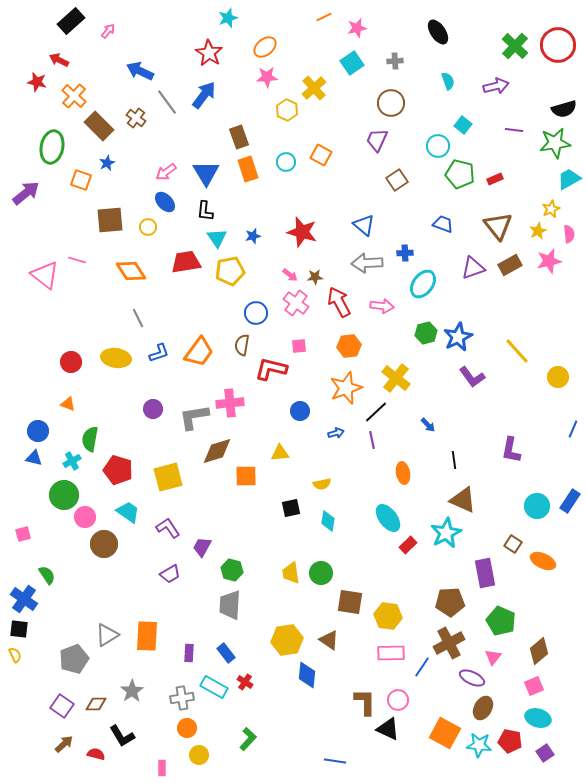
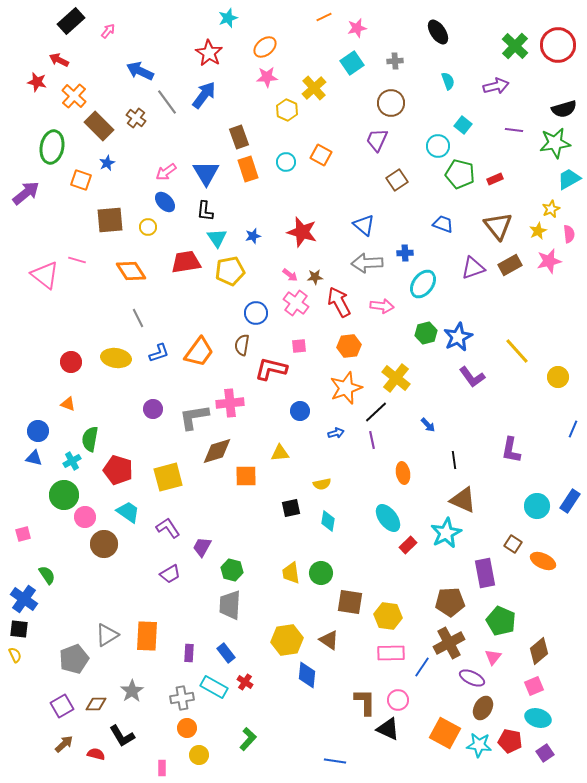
purple square at (62, 706): rotated 25 degrees clockwise
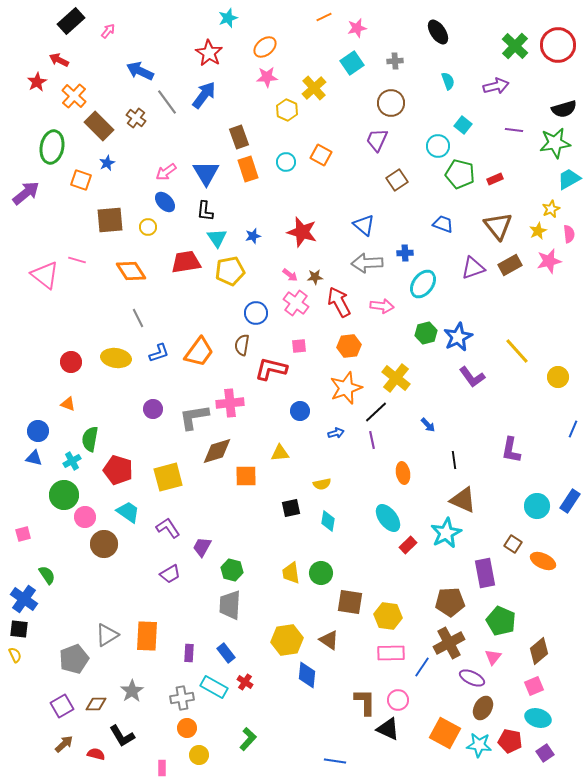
red star at (37, 82): rotated 30 degrees clockwise
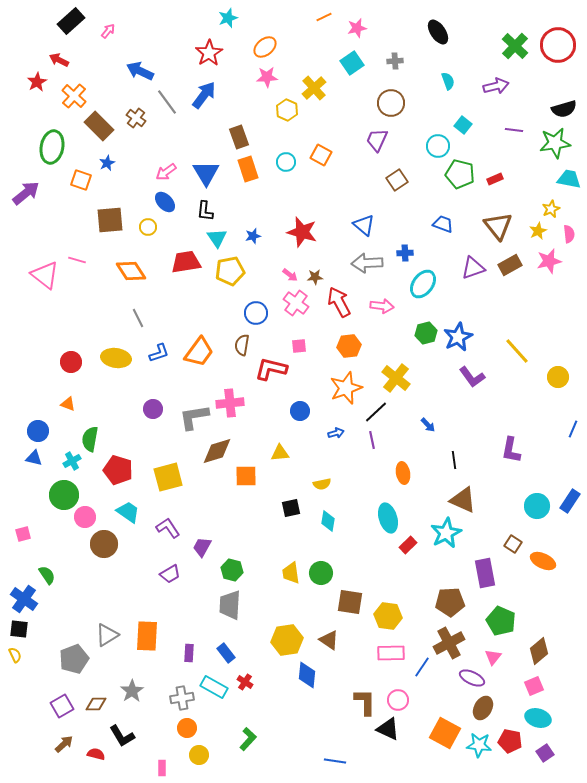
red star at (209, 53): rotated 8 degrees clockwise
cyan trapezoid at (569, 179): rotated 40 degrees clockwise
cyan ellipse at (388, 518): rotated 20 degrees clockwise
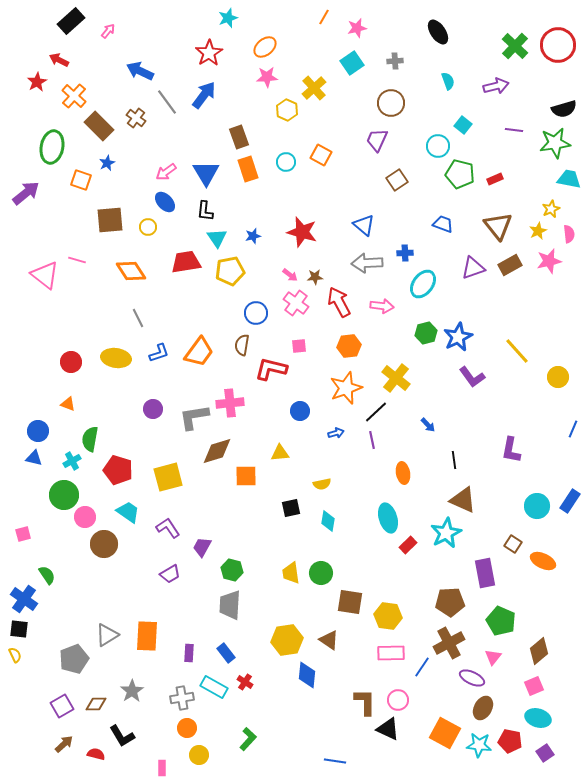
orange line at (324, 17): rotated 35 degrees counterclockwise
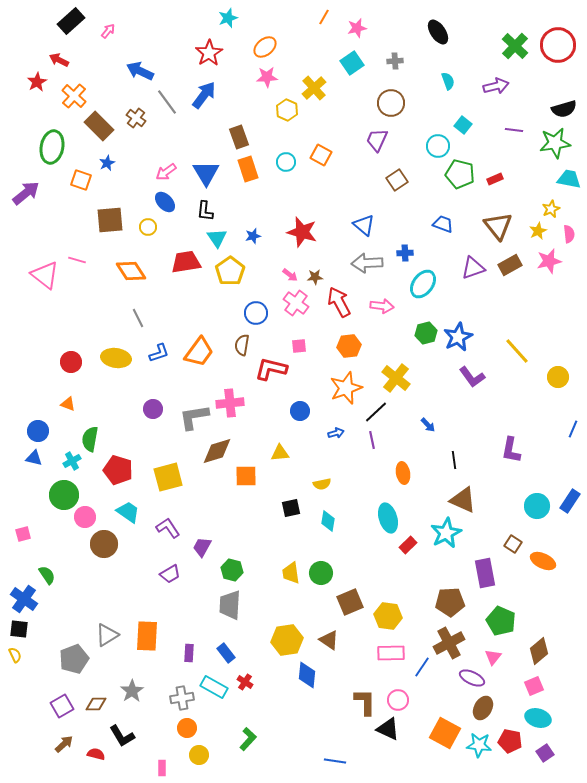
yellow pentagon at (230, 271): rotated 24 degrees counterclockwise
brown square at (350, 602): rotated 32 degrees counterclockwise
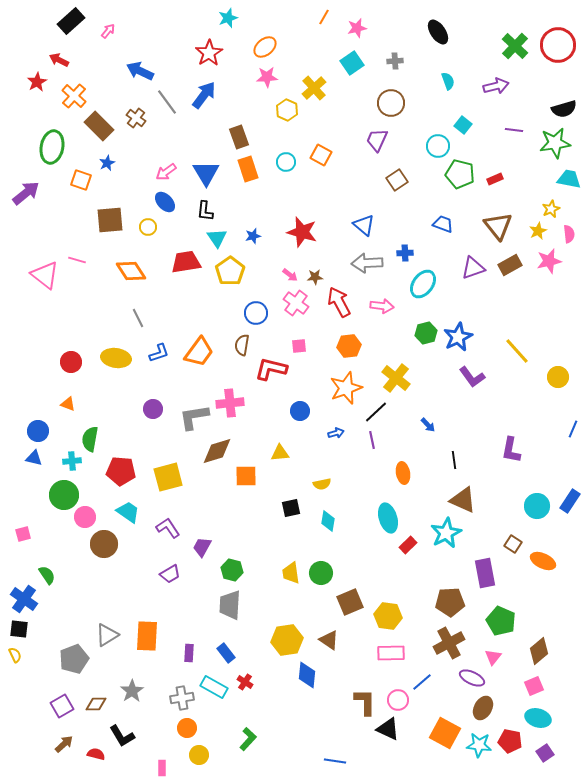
cyan cross at (72, 461): rotated 24 degrees clockwise
red pentagon at (118, 470): moved 3 px right, 1 px down; rotated 12 degrees counterclockwise
blue line at (422, 667): moved 15 px down; rotated 15 degrees clockwise
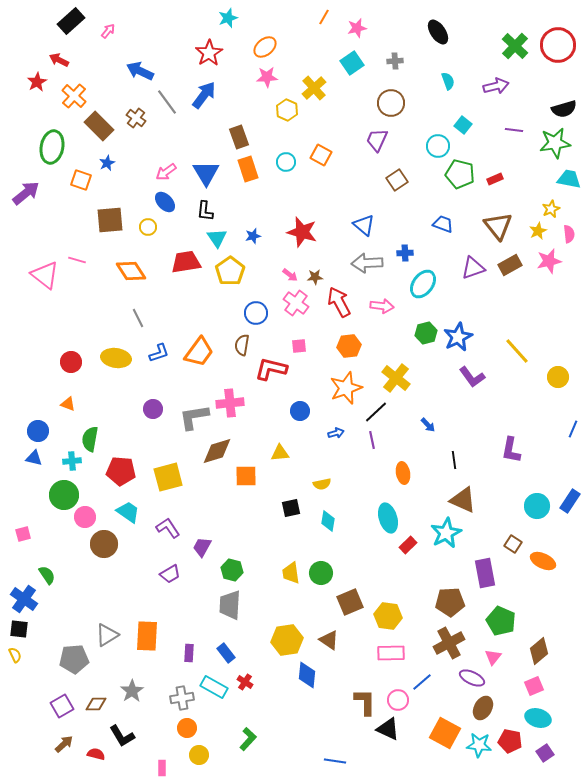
gray pentagon at (74, 659): rotated 16 degrees clockwise
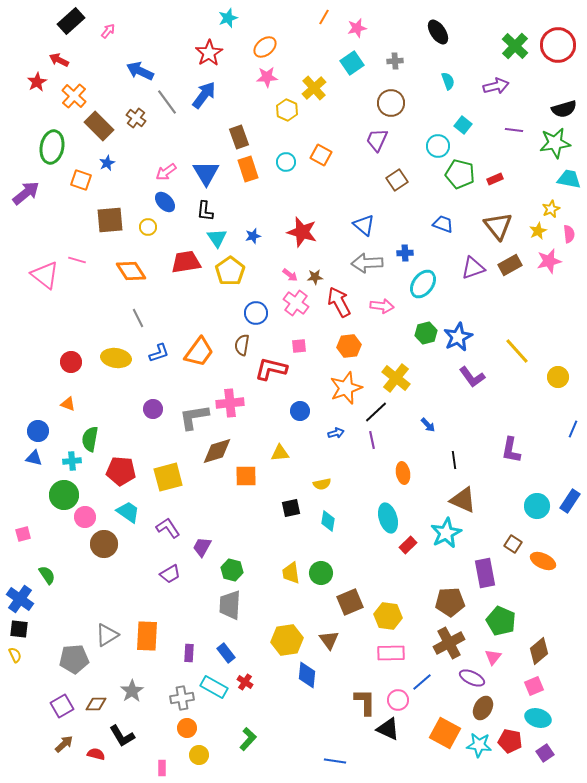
blue cross at (24, 599): moved 4 px left
brown triangle at (329, 640): rotated 20 degrees clockwise
